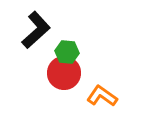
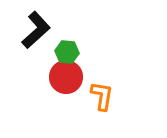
red circle: moved 2 px right, 4 px down
orange L-shape: rotated 64 degrees clockwise
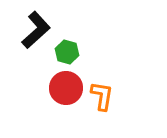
green hexagon: rotated 10 degrees clockwise
red circle: moved 11 px down
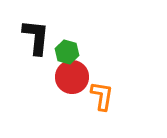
black L-shape: moved 7 px down; rotated 42 degrees counterclockwise
red circle: moved 6 px right, 11 px up
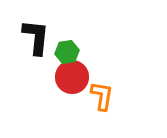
green hexagon: rotated 25 degrees counterclockwise
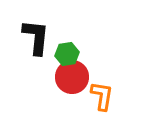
green hexagon: moved 2 px down
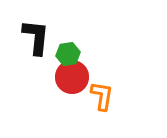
green hexagon: moved 1 px right
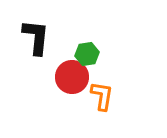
green hexagon: moved 19 px right
